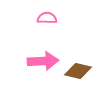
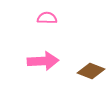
brown diamond: moved 13 px right; rotated 8 degrees clockwise
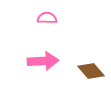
brown diamond: rotated 28 degrees clockwise
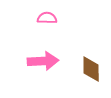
brown diamond: moved 2 px up; rotated 40 degrees clockwise
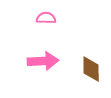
pink semicircle: moved 1 px left
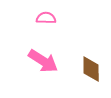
pink arrow: rotated 36 degrees clockwise
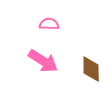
pink semicircle: moved 3 px right, 6 px down
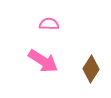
brown diamond: rotated 32 degrees clockwise
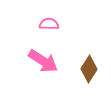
brown diamond: moved 2 px left
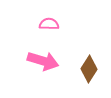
pink arrow: rotated 16 degrees counterclockwise
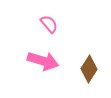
pink semicircle: rotated 48 degrees clockwise
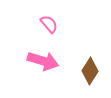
brown diamond: moved 1 px right, 2 px down
